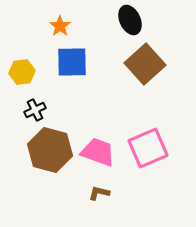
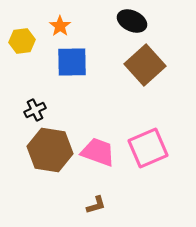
black ellipse: moved 2 px right, 1 px down; rotated 40 degrees counterclockwise
brown square: moved 1 px down
yellow hexagon: moved 31 px up
brown hexagon: rotated 6 degrees counterclockwise
brown L-shape: moved 3 px left, 12 px down; rotated 150 degrees clockwise
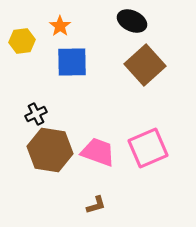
black cross: moved 1 px right, 4 px down
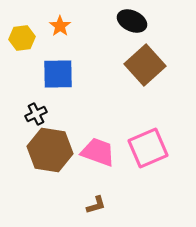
yellow hexagon: moved 3 px up
blue square: moved 14 px left, 12 px down
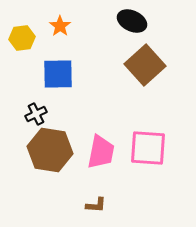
pink square: rotated 27 degrees clockwise
pink trapezoid: moved 3 px right; rotated 81 degrees clockwise
brown L-shape: rotated 20 degrees clockwise
